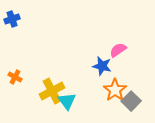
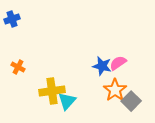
pink semicircle: moved 13 px down
orange cross: moved 3 px right, 10 px up
yellow cross: rotated 20 degrees clockwise
cyan triangle: rotated 18 degrees clockwise
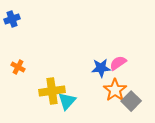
blue star: moved 1 px left, 2 px down; rotated 18 degrees counterclockwise
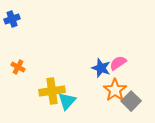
blue star: rotated 24 degrees clockwise
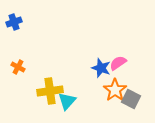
blue cross: moved 2 px right, 3 px down
yellow cross: moved 2 px left
gray square: moved 2 px up; rotated 18 degrees counterclockwise
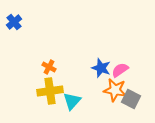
blue cross: rotated 21 degrees counterclockwise
pink semicircle: moved 2 px right, 7 px down
orange cross: moved 31 px right
orange star: rotated 25 degrees counterclockwise
cyan triangle: moved 5 px right
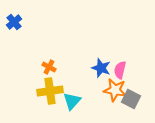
pink semicircle: rotated 42 degrees counterclockwise
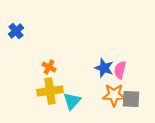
blue cross: moved 2 px right, 9 px down
blue star: moved 3 px right
orange star: moved 1 px left, 5 px down; rotated 10 degrees counterclockwise
gray square: rotated 24 degrees counterclockwise
